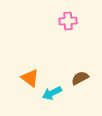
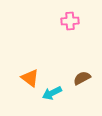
pink cross: moved 2 px right
brown semicircle: moved 2 px right
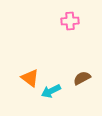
cyan arrow: moved 1 px left, 2 px up
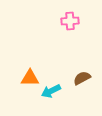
orange triangle: rotated 36 degrees counterclockwise
